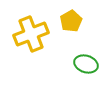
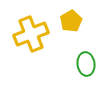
green ellipse: rotated 65 degrees clockwise
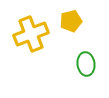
yellow pentagon: rotated 15 degrees clockwise
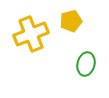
green ellipse: rotated 20 degrees clockwise
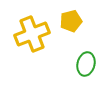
yellow cross: moved 1 px right
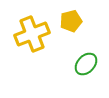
green ellipse: rotated 30 degrees clockwise
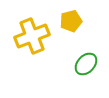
yellow cross: moved 2 px down
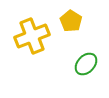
yellow pentagon: rotated 25 degrees counterclockwise
